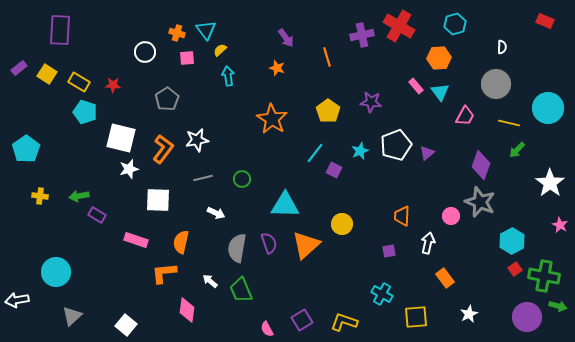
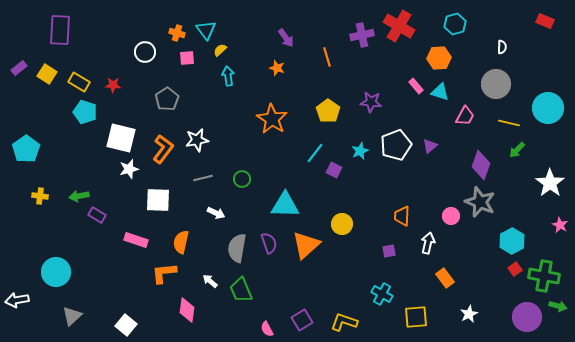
cyan triangle at (440, 92): rotated 36 degrees counterclockwise
purple triangle at (427, 153): moved 3 px right, 7 px up
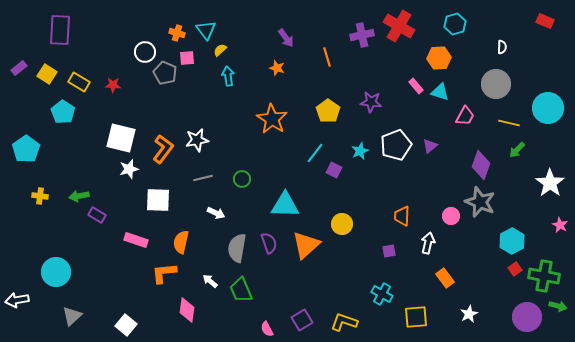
gray pentagon at (167, 99): moved 2 px left, 26 px up; rotated 15 degrees counterclockwise
cyan pentagon at (85, 112): moved 22 px left; rotated 15 degrees clockwise
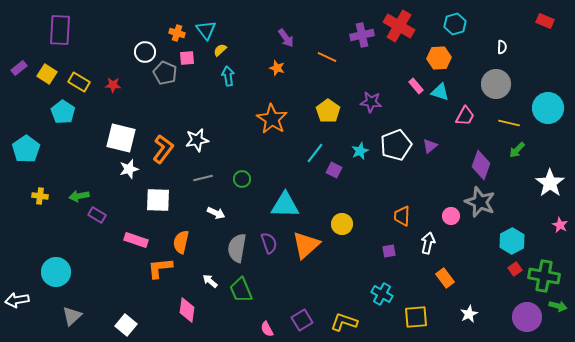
orange line at (327, 57): rotated 48 degrees counterclockwise
orange L-shape at (164, 273): moved 4 px left, 5 px up
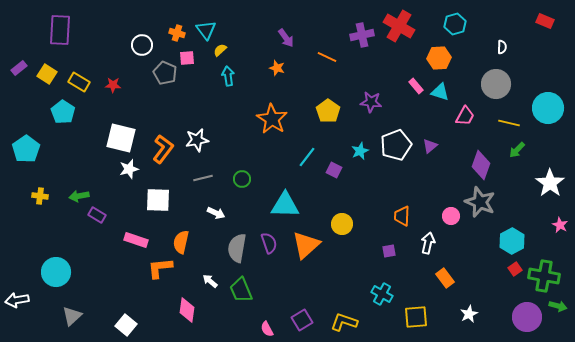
white circle at (145, 52): moved 3 px left, 7 px up
cyan line at (315, 153): moved 8 px left, 4 px down
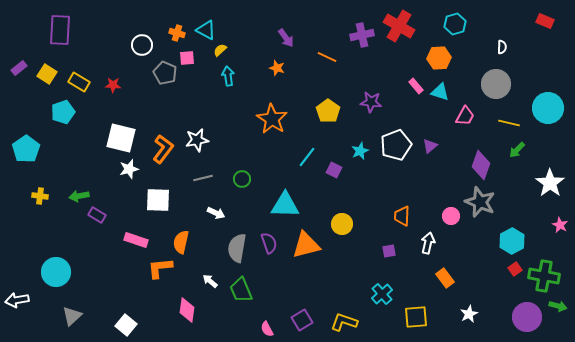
cyan triangle at (206, 30): rotated 25 degrees counterclockwise
cyan pentagon at (63, 112): rotated 20 degrees clockwise
orange triangle at (306, 245): rotated 28 degrees clockwise
cyan cross at (382, 294): rotated 20 degrees clockwise
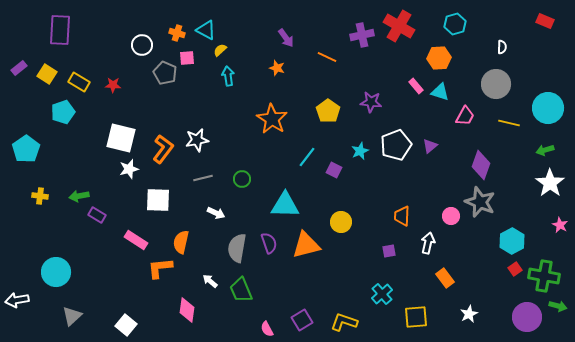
green arrow at (517, 150): moved 28 px right; rotated 30 degrees clockwise
yellow circle at (342, 224): moved 1 px left, 2 px up
pink rectangle at (136, 240): rotated 15 degrees clockwise
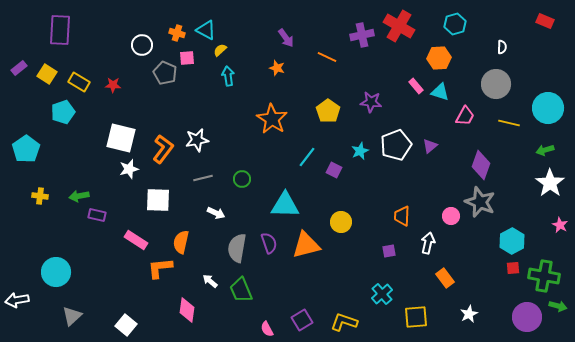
purple rectangle at (97, 215): rotated 18 degrees counterclockwise
red square at (515, 269): moved 2 px left, 1 px up; rotated 32 degrees clockwise
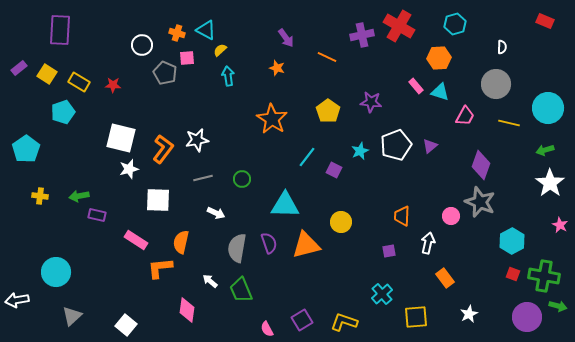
red square at (513, 268): moved 6 px down; rotated 24 degrees clockwise
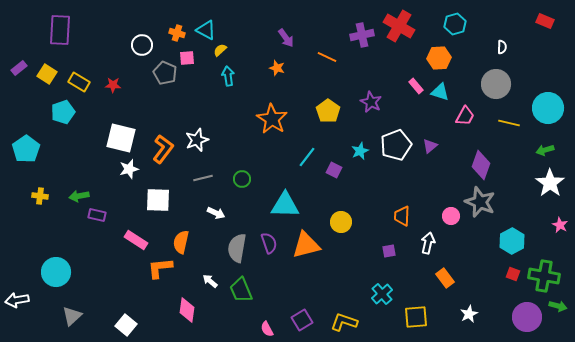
purple star at (371, 102): rotated 20 degrees clockwise
white star at (197, 140): rotated 10 degrees counterclockwise
